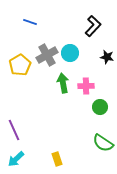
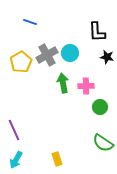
black L-shape: moved 4 px right, 6 px down; rotated 135 degrees clockwise
yellow pentagon: moved 1 px right, 3 px up
cyan arrow: moved 1 px down; rotated 18 degrees counterclockwise
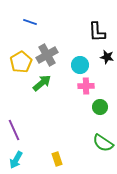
cyan circle: moved 10 px right, 12 px down
green arrow: moved 21 px left; rotated 60 degrees clockwise
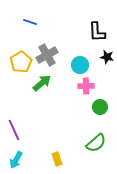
green semicircle: moved 7 px left; rotated 75 degrees counterclockwise
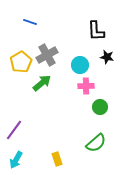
black L-shape: moved 1 px left, 1 px up
purple line: rotated 60 degrees clockwise
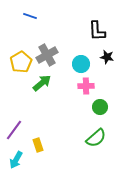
blue line: moved 6 px up
black L-shape: moved 1 px right
cyan circle: moved 1 px right, 1 px up
green semicircle: moved 5 px up
yellow rectangle: moved 19 px left, 14 px up
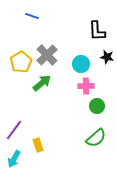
blue line: moved 2 px right
gray cross: rotated 15 degrees counterclockwise
green circle: moved 3 px left, 1 px up
cyan arrow: moved 2 px left, 1 px up
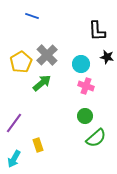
pink cross: rotated 21 degrees clockwise
green circle: moved 12 px left, 10 px down
purple line: moved 7 px up
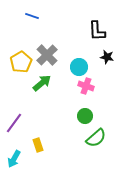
cyan circle: moved 2 px left, 3 px down
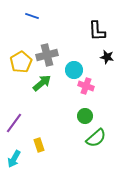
gray cross: rotated 30 degrees clockwise
cyan circle: moved 5 px left, 3 px down
yellow rectangle: moved 1 px right
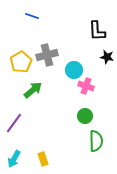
green arrow: moved 9 px left, 7 px down
green semicircle: moved 3 px down; rotated 50 degrees counterclockwise
yellow rectangle: moved 4 px right, 14 px down
